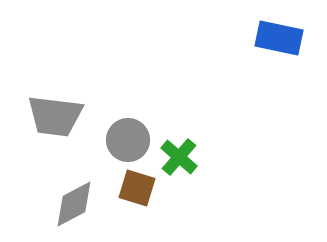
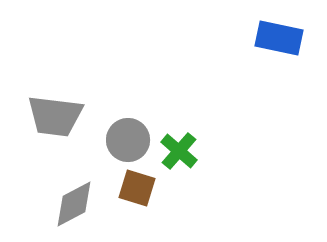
green cross: moved 6 px up
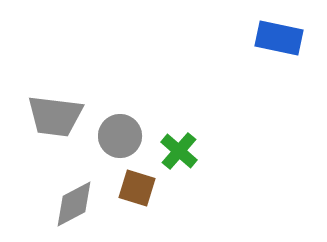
gray circle: moved 8 px left, 4 px up
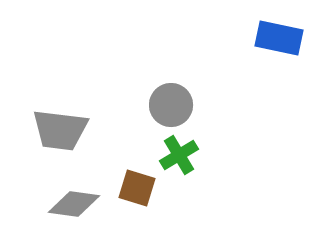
gray trapezoid: moved 5 px right, 14 px down
gray circle: moved 51 px right, 31 px up
green cross: moved 4 px down; rotated 18 degrees clockwise
gray diamond: rotated 36 degrees clockwise
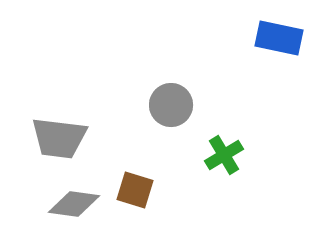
gray trapezoid: moved 1 px left, 8 px down
green cross: moved 45 px right
brown square: moved 2 px left, 2 px down
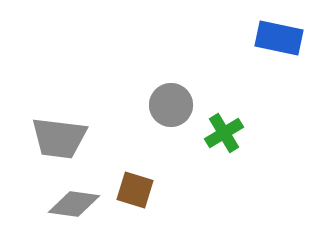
green cross: moved 22 px up
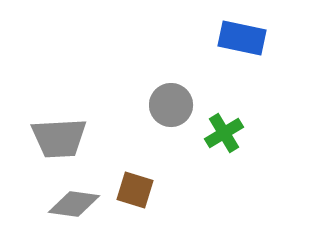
blue rectangle: moved 37 px left
gray trapezoid: rotated 10 degrees counterclockwise
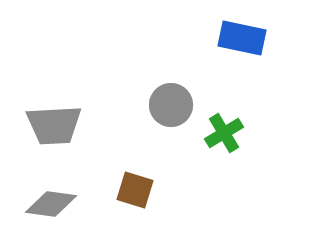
gray trapezoid: moved 5 px left, 13 px up
gray diamond: moved 23 px left
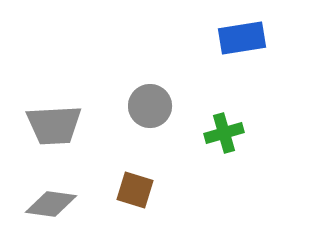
blue rectangle: rotated 21 degrees counterclockwise
gray circle: moved 21 px left, 1 px down
green cross: rotated 15 degrees clockwise
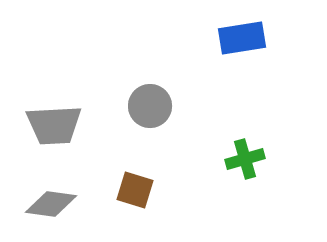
green cross: moved 21 px right, 26 px down
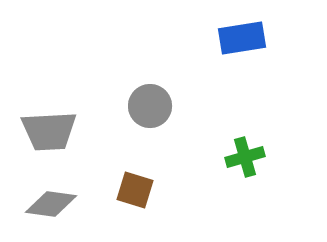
gray trapezoid: moved 5 px left, 6 px down
green cross: moved 2 px up
